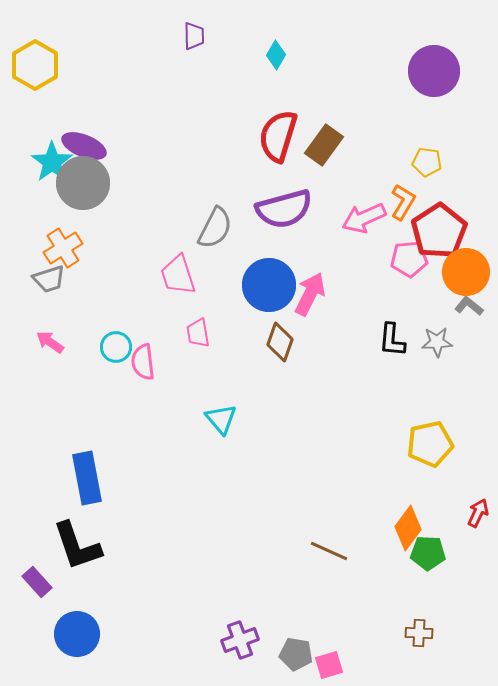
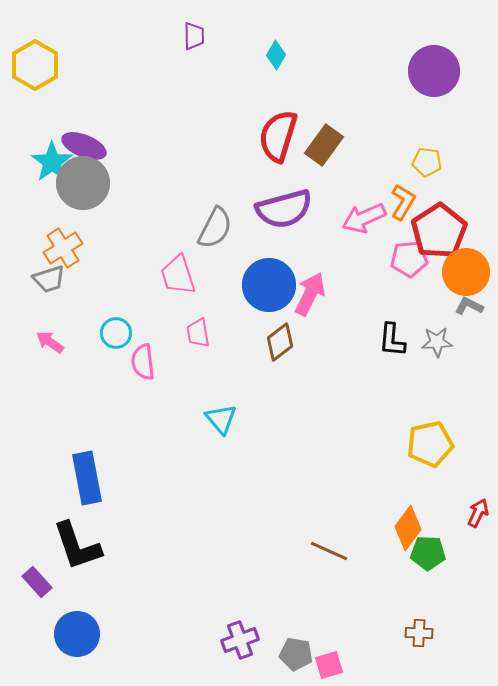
gray L-shape at (469, 306): rotated 12 degrees counterclockwise
brown diamond at (280, 342): rotated 33 degrees clockwise
cyan circle at (116, 347): moved 14 px up
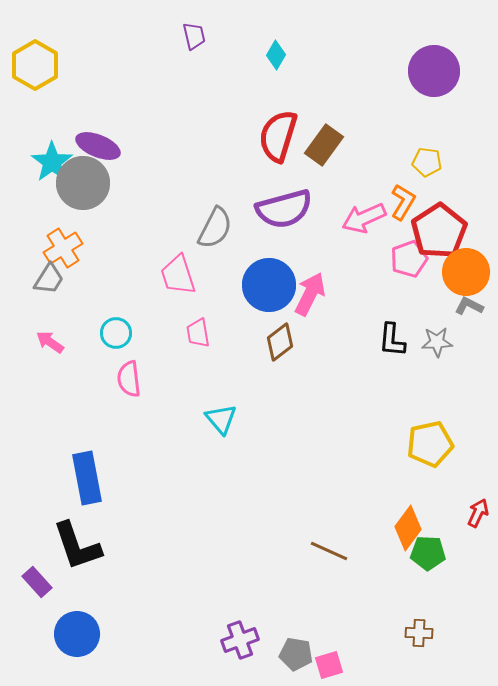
purple trapezoid at (194, 36): rotated 12 degrees counterclockwise
purple ellipse at (84, 146): moved 14 px right
pink pentagon at (409, 259): rotated 15 degrees counterclockwise
gray trapezoid at (49, 279): rotated 40 degrees counterclockwise
pink semicircle at (143, 362): moved 14 px left, 17 px down
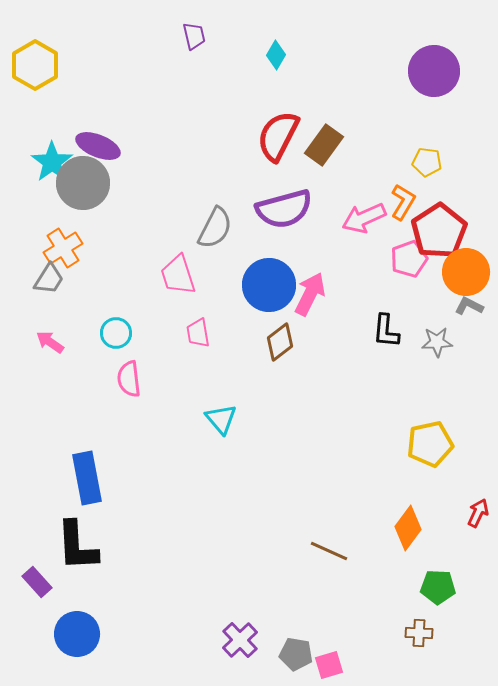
red semicircle at (278, 136): rotated 10 degrees clockwise
black L-shape at (392, 340): moved 6 px left, 9 px up
black L-shape at (77, 546): rotated 16 degrees clockwise
green pentagon at (428, 553): moved 10 px right, 34 px down
purple cross at (240, 640): rotated 24 degrees counterclockwise
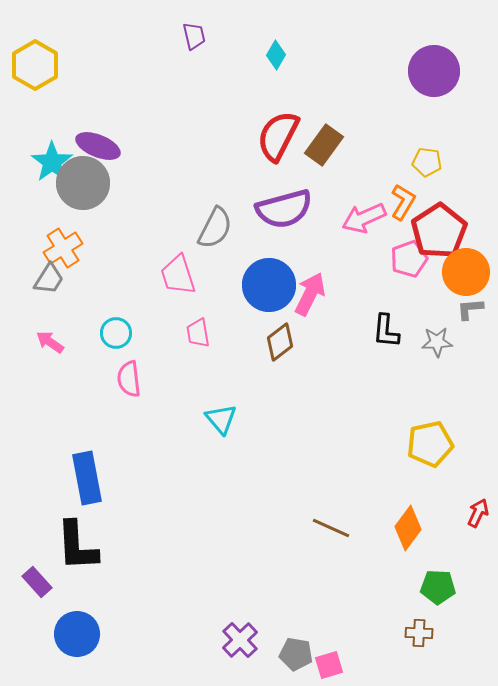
gray L-shape at (469, 306): moved 1 px right, 3 px down; rotated 32 degrees counterclockwise
brown line at (329, 551): moved 2 px right, 23 px up
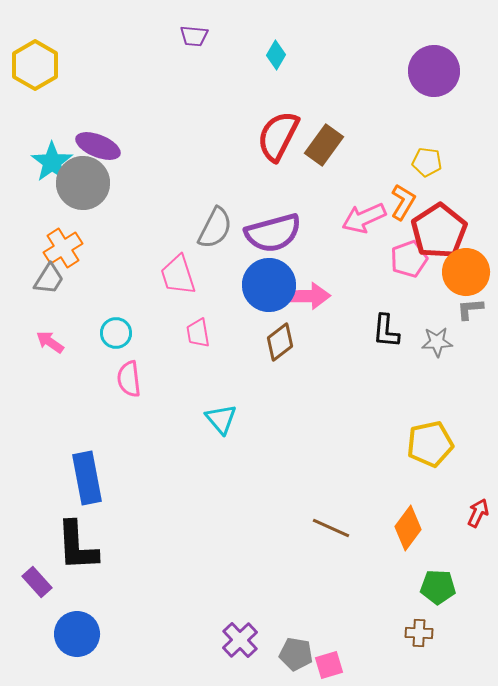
purple trapezoid at (194, 36): rotated 108 degrees clockwise
purple semicircle at (284, 209): moved 11 px left, 24 px down
pink arrow at (310, 294): moved 2 px left, 2 px down; rotated 63 degrees clockwise
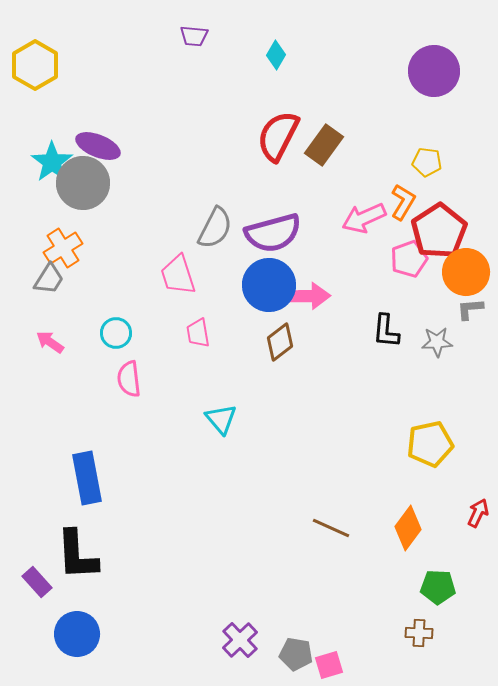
black L-shape at (77, 546): moved 9 px down
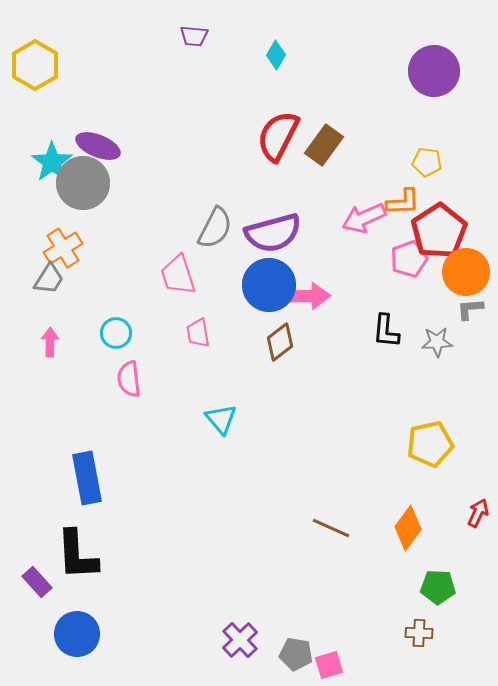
orange L-shape at (403, 202): rotated 57 degrees clockwise
pink arrow at (50, 342): rotated 56 degrees clockwise
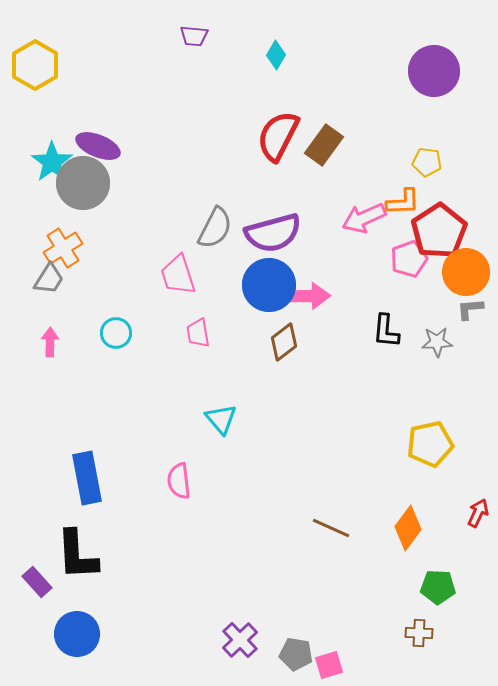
brown diamond at (280, 342): moved 4 px right
pink semicircle at (129, 379): moved 50 px right, 102 px down
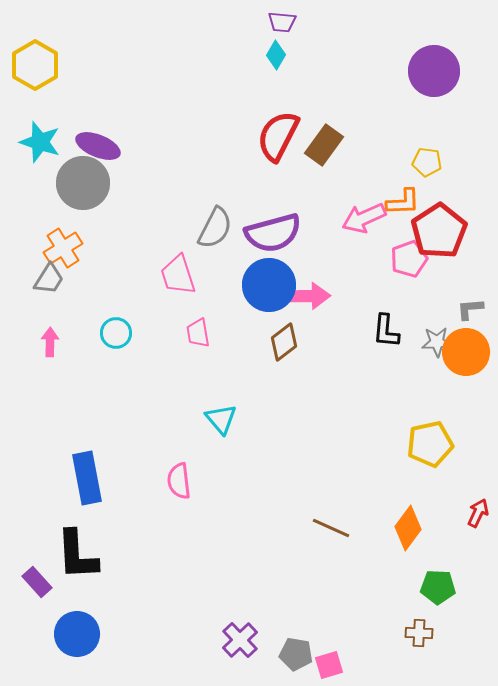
purple trapezoid at (194, 36): moved 88 px right, 14 px up
cyan star at (52, 162): moved 12 px left, 20 px up; rotated 18 degrees counterclockwise
orange circle at (466, 272): moved 80 px down
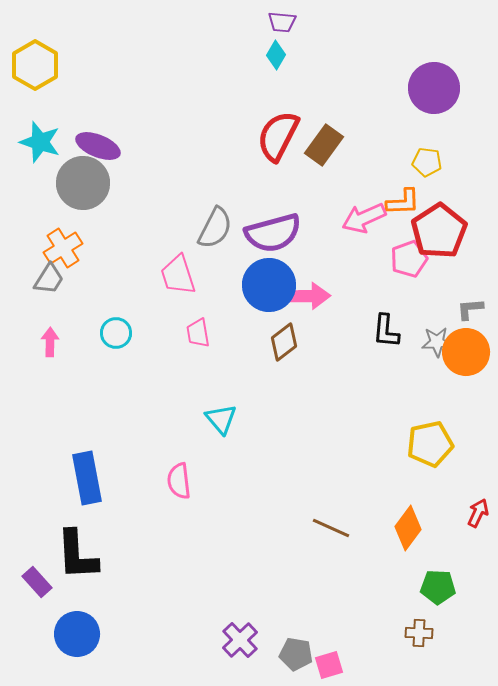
purple circle at (434, 71): moved 17 px down
